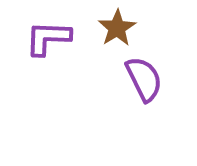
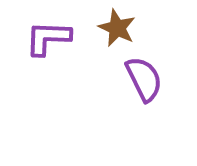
brown star: rotated 15 degrees counterclockwise
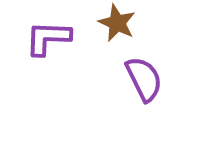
brown star: moved 5 px up
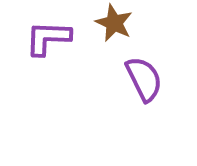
brown star: moved 3 px left
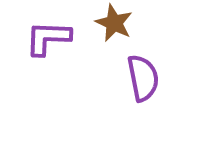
purple semicircle: moved 1 px left, 1 px up; rotated 15 degrees clockwise
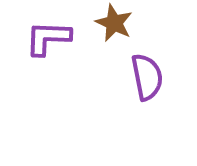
purple semicircle: moved 4 px right, 1 px up
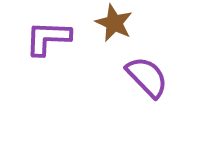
purple semicircle: rotated 33 degrees counterclockwise
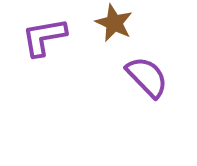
purple L-shape: moved 4 px left, 1 px up; rotated 12 degrees counterclockwise
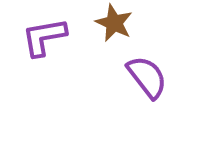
purple semicircle: rotated 6 degrees clockwise
